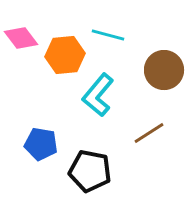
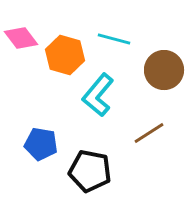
cyan line: moved 6 px right, 4 px down
orange hexagon: rotated 21 degrees clockwise
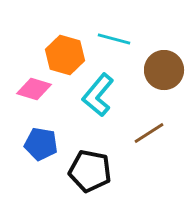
pink diamond: moved 13 px right, 51 px down; rotated 36 degrees counterclockwise
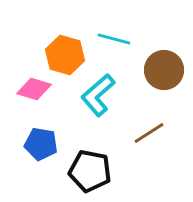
cyan L-shape: rotated 9 degrees clockwise
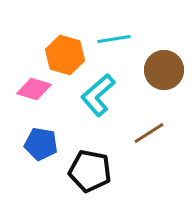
cyan line: rotated 24 degrees counterclockwise
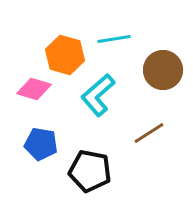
brown circle: moved 1 px left
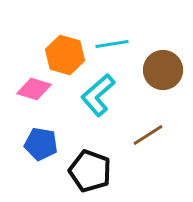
cyan line: moved 2 px left, 5 px down
brown line: moved 1 px left, 2 px down
black pentagon: rotated 9 degrees clockwise
